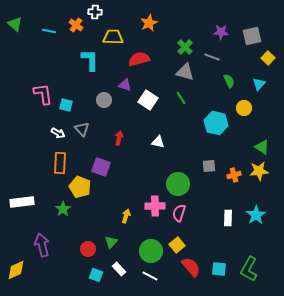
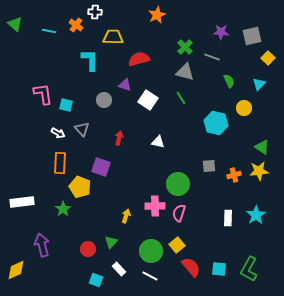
orange star at (149, 23): moved 8 px right, 8 px up
cyan square at (96, 275): moved 5 px down
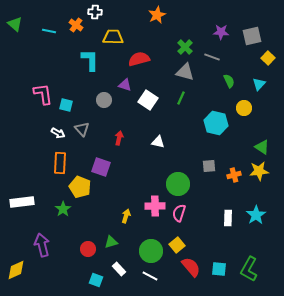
green line at (181, 98): rotated 56 degrees clockwise
green triangle at (111, 242): rotated 32 degrees clockwise
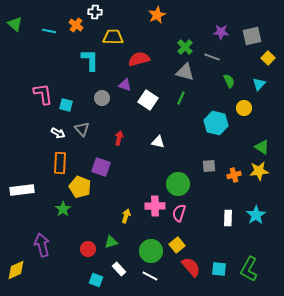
gray circle at (104, 100): moved 2 px left, 2 px up
white rectangle at (22, 202): moved 12 px up
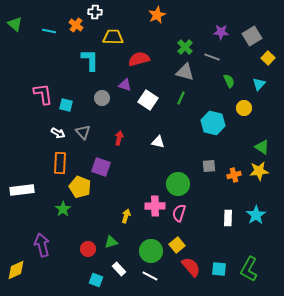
gray square at (252, 36): rotated 18 degrees counterclockwise
cyan hexagon at (216, 123): moved 3 px left
gray triangle at (82, 129): moved 1 px right, 3 px down
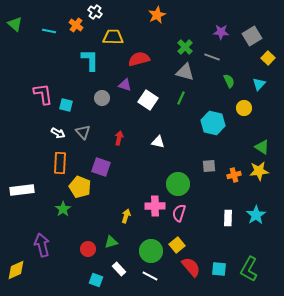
white cross at (95, 12): rotated 32 degrees clockwise
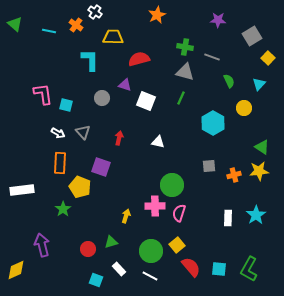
purple star at (221, 32): moved 3 px left, 12 px up
green cross at (185, 47): rotated 35 degrees counterclockwise
white square at (148, 100): moved 2 px left, 1 px down; rotated 12 degrees counterclockwise
cyan hexagon at (213, 123): rotated 15 degrees clockwise
green circle at (178, 184): moved 6 px left, 1 px down
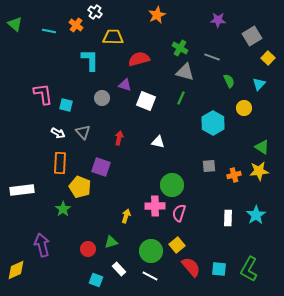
green cross at (185, 47): moved 5 px left, 1 px down; rotated 21 degrees clockwise
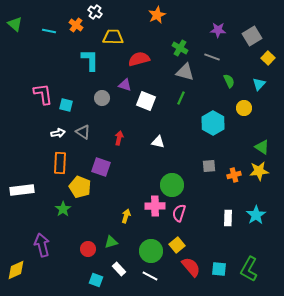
purple star at (218, 20): moved 10 px down
gray triangle at (83, 132): rotated 14 degrees counterclockwise
white arrow at (58, 133): rotated 40 degrees counterclockwise
